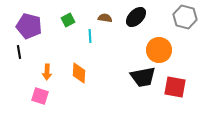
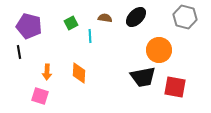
green square: moved 3 px right, 3 px down
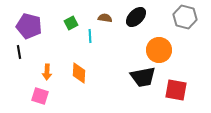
red square: moved 1 px right, 3 px down
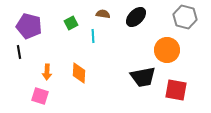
brown semicircle: moved 2 px left, 4 px up
cyan line: moved 3 px right
orange circle: moved 8 px right
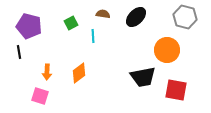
orange diamond: rotated 50 degrees clockwise
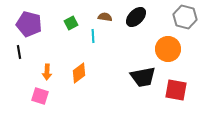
brown semicircle: moved 2 px right, 3 px down
purple pentagon: moved 2 px up
orange circle: moved 1 px right, 1 px up
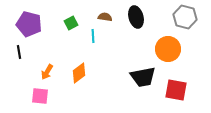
black ellipse: rotated 60 degrees counterclockwise
orange arrow: rotated 28 degrees clockwise
pink square: rotated 12 degrees counterclockwise
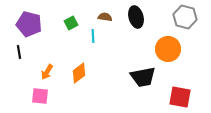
red square: moved 4 px right, 7 px down
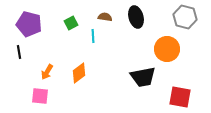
orange circle: moved 1 px left
